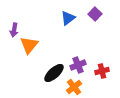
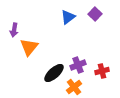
blue triangle: moved 1 px up
orange triangle: moved 2 px down
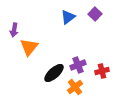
orange cross: moved 1 px right
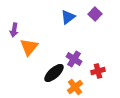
purple cross: moved 4 px left, 6 px up; rotated 35 degrees counterclockwise
red cross: moved 4 px left
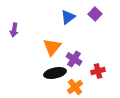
orange triangle: moved 23 px right
black ellipse: moved 1 px right; rotated 30 degrees clockwise
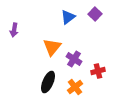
black ellipse: moved 7 px left, 9 px down; rotated 55 degrees counterclockwise
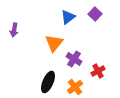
orange triangle: moved 2 px right, 4 px up
red cross: rotated 16 degrees counterclockwise
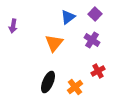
purple arrow: moved 1 px left, 4 px up
purple cross: moved 18 px right, 19 px up
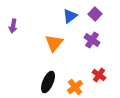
blue triangle: moved 2 px right, 1 px up
red cross: moved 1 px right, 4 px down; rotated 24 degrees counterclockwise
